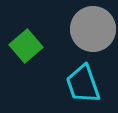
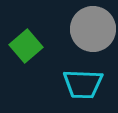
cyan trapezoid: rotated 69 degrees counterclockwise
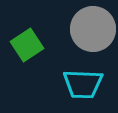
green square: moved 1 px right, 1 px up; rotated 8 degrees clockwise
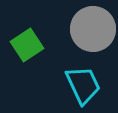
cyan trapezoid: moved 1 px down; rotated 117 degrees counterclockwise
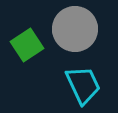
gray circle: moved 18 px left
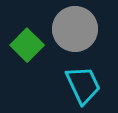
green square: rotated 12 degrees counterclockwise
